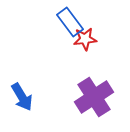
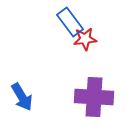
purple cross: rotated 36 degrees clockwise
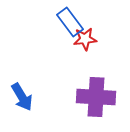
purple cross: moved 2 px right
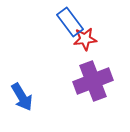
purple cross: moved 3 px left, 16 px up; rotated 24 degrees counterclockwise
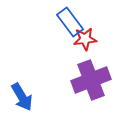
purple cross: moved 2 px left, 1 px up
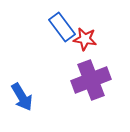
blue rectangle: moved 8 px left, 5 px down
red star: rotated 15 degrees clockwise
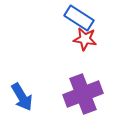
blue rectangle: moved 17 px right, 9 px up; rotated 20 degrees counterclockwise
purple cross: moved 8 px left, 14 px down
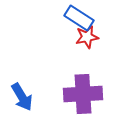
red star: moved 2 px right, 2 px up; rotated 20 degrees counterclockwise
purple cross: rotated 18 degrees clockwise
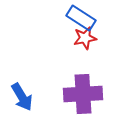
blue rectangle: moved 2 px right
red star: moved 2 px left, 1 px down
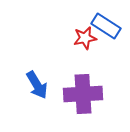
blue rectangle: moved 25 px right, 8 px down
blue arrow: moved 15 px right, 12 px up
